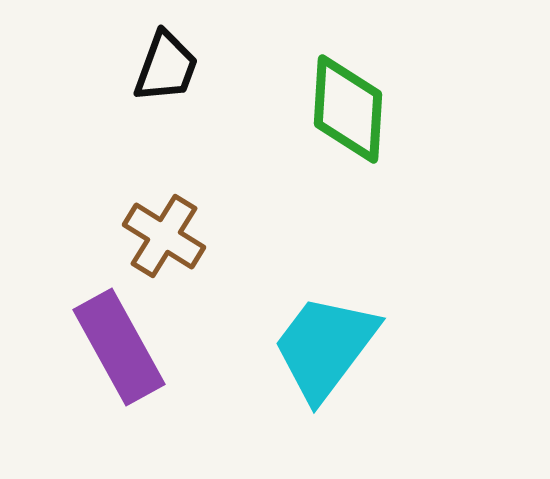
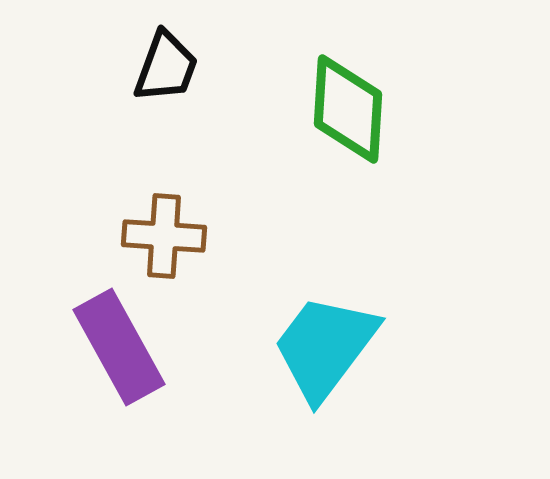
brown cross: rotated 28 degrees counterclockwise
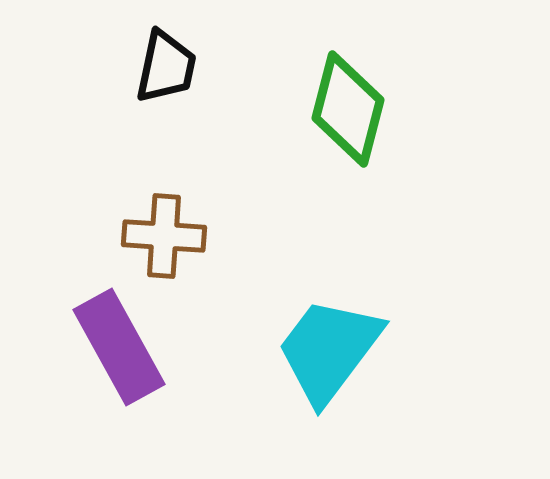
black trapezoid: rotated 8 degrees counterclockwise
green diamond: rotated 11 degrees clockwise
cyan trapezoid: moved 4 px right, 3 px down
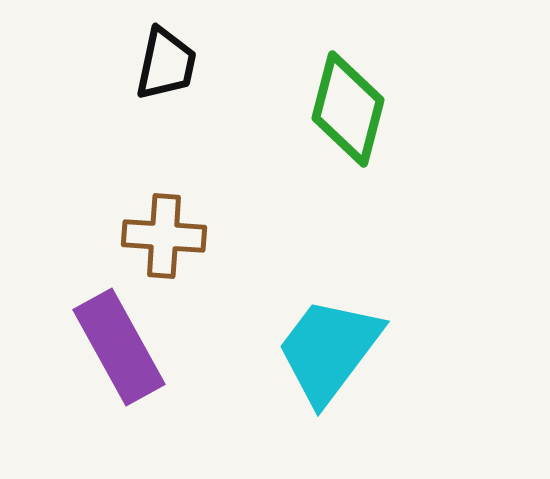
black trapezoid: moved 3 px up
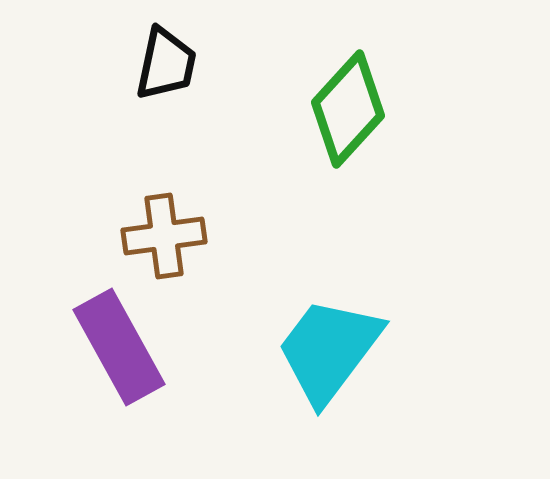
green diamond: rotated 28 degrees clockwise
brown cross: rotated 12 degrees counterclockwise
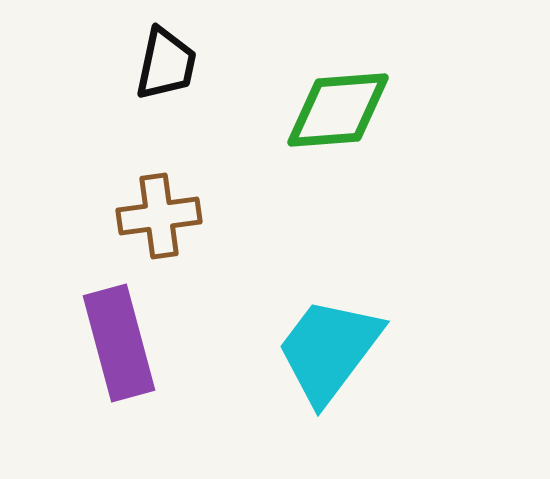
green diamond: moved 10 px left, 1 px down; rotated 43 degrees clockwise
brown cross: moved 5 px left, 20 px up
purple rectangle: moved 4 px up; rotated 14 degrees clockwise
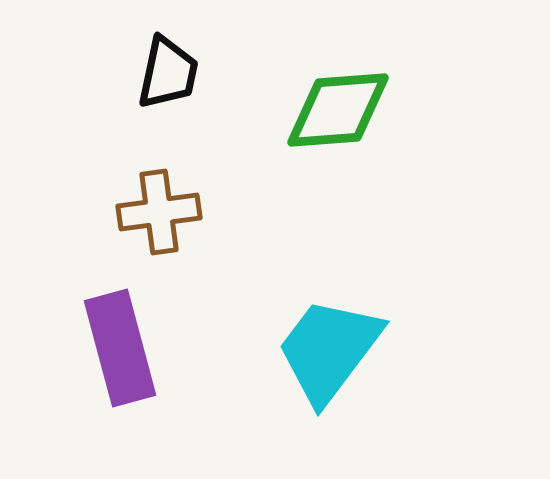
black trapezoid: moved 2 px right, 9 px down
brown cross: moved 4 px up
purple rectangle: moved 1 px right, 5 px down
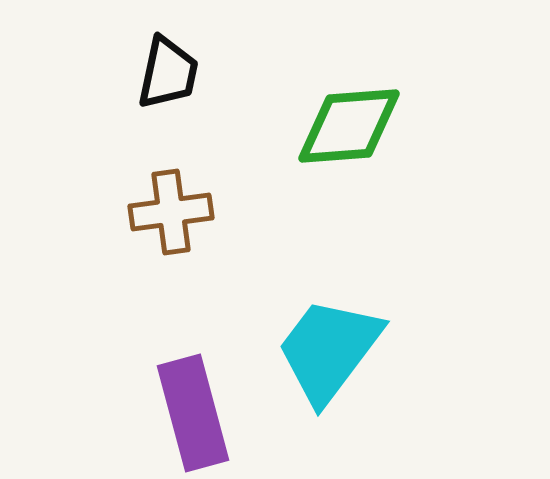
green diamond: moved 11 px right, 16 px down
brown cross: moved 12 px right
purple rectangle: moved 73 px right, 65 px down
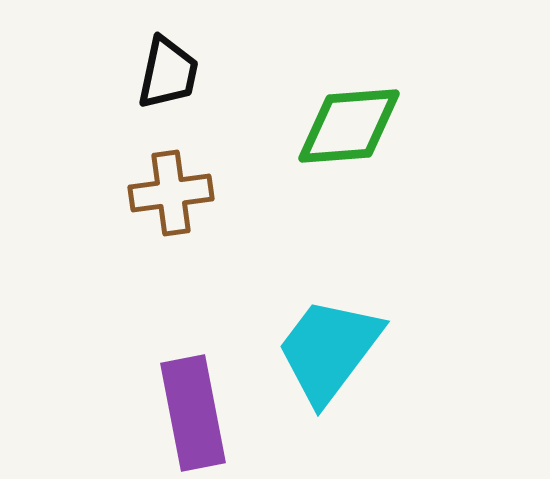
brown cross: moved 19 px up
purple rectangle: rotated 4 degrees clockwise
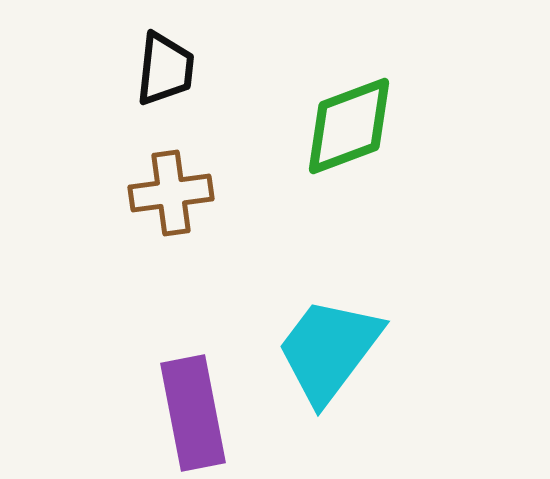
black trapezoid: moved 3 px left, 4 px up; rotated 6 degrees counterclockwise
green diamond: rotated 16 degrees counterclockwise
